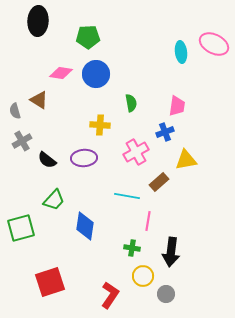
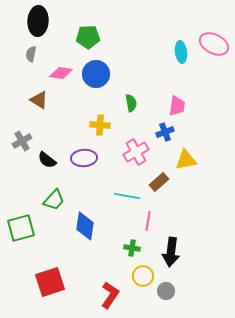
gray semicircle: moved 16 px right, 57 px up; rotated 28 degrees clockwise
gray circle: moved 3 px up
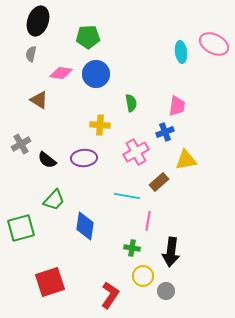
black ellipse: rotated 16 degrees clockwise
gray cross: moved 1 px left, 3 px down
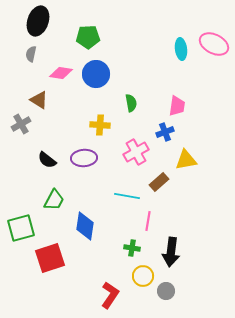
cyan ellipse: moved 3 px up
gray cross: moved 20 px up
green trapezoid: rotated 15 degrees counterclockwise
red square: moved 24 px up
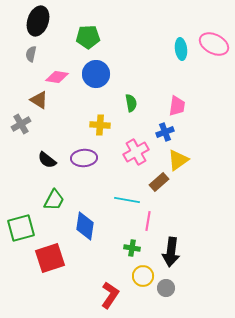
pink diamond: moved 4 px left, 4 px down
yellow triangle: moved 8 px left; rotated 25 degrees counterclockwise
cyan line: moved 4 px down
gray circle: moved 3 px up
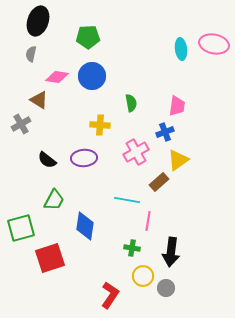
pink ellipse: rotated 16 degrees counterclockwise
blue circle: moved 4 px left, 2 px down
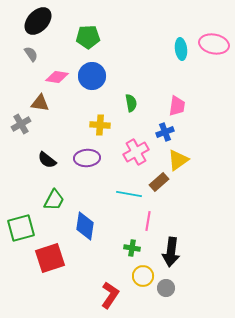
black ellipse: rotated 24 degrees clockwise
gray semicircle: rotated 133 degrees clockwise
brown triangle: moved 1 px right, 3 px down; rotated 24 degrees counterclockwise
purple ellipse: moved 3 px right
cyan line: moved 2 px right, 6 px up
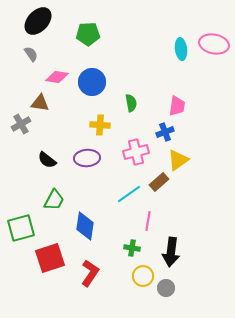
green pentagon: moved 3 px up
blue circle: moved 6 px down
pink cross: rotated 15 degrees clockwise
cyan line: rotated 45 degrees counterclockwise
red L-shape: moved 20 px left, 22 px up
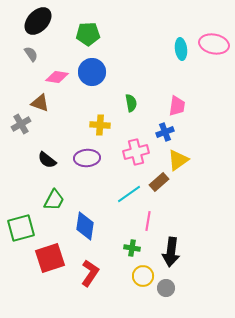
blue circle: moved 10 px up
brown triangle: rotated 12 degrees clockwise
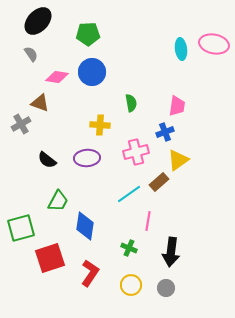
green trapezoid: moved 4 px right, 1 px down
green cross: moved 3 px left; rotated 14 degrees clockwise
yellow circle: moved 12 px left, 9 px down
